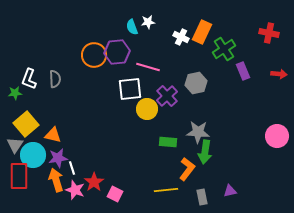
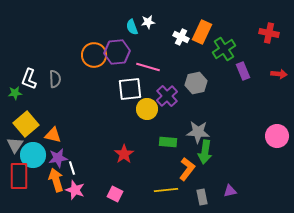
red star: moved 30 px right, 28 px up
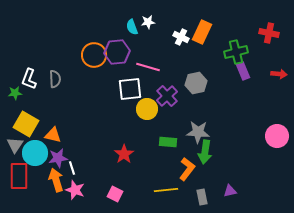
green cross: moved 12 px right, 3 px down; rotated 20 degrees clockwise
yellow square: rotated 20 degrees counterclockwise
cyan circle: moved 2 px right, 2 px up
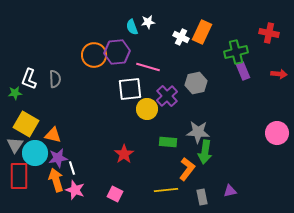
pink circle: moved 3 px up
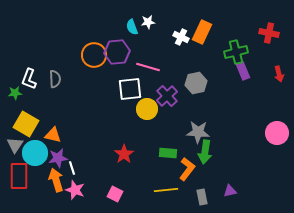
red arrow: rotated 70 degrees clockwise
green rectangle: moved 11 px down
